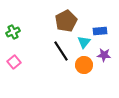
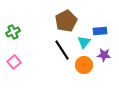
black line: moved 1 px right, 1 px up
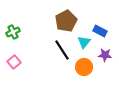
blue rectangle: rotated 32 degrees clockwise
purple star: moved 1 px right
orange circle: moved 2 px down
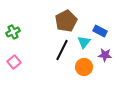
black line: rotated 60 degrees clockwise
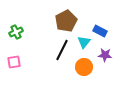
green cross: moved 3 px right
pink square: rotated 32 degrees clockwise
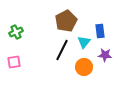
blue rectangle: rotated 56 degrees clockwise
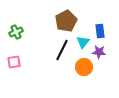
cyan triangle: moved 1 px left
purple star: moved 6 px left, 3 px up
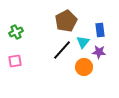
blue rectangle: moved 1 px up
black line: rotated 15 degrees clockwise
pink square: moved 1 px right, 1 px up
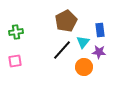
green cross: rotated 16 degrees clockwise
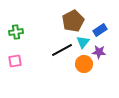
brown pentagon: moved 7 px right
blue rectangle: rotated 64 degrees clockwise
black line: rotated 20 degrees clockwise
orange circle: moved 3 px up
